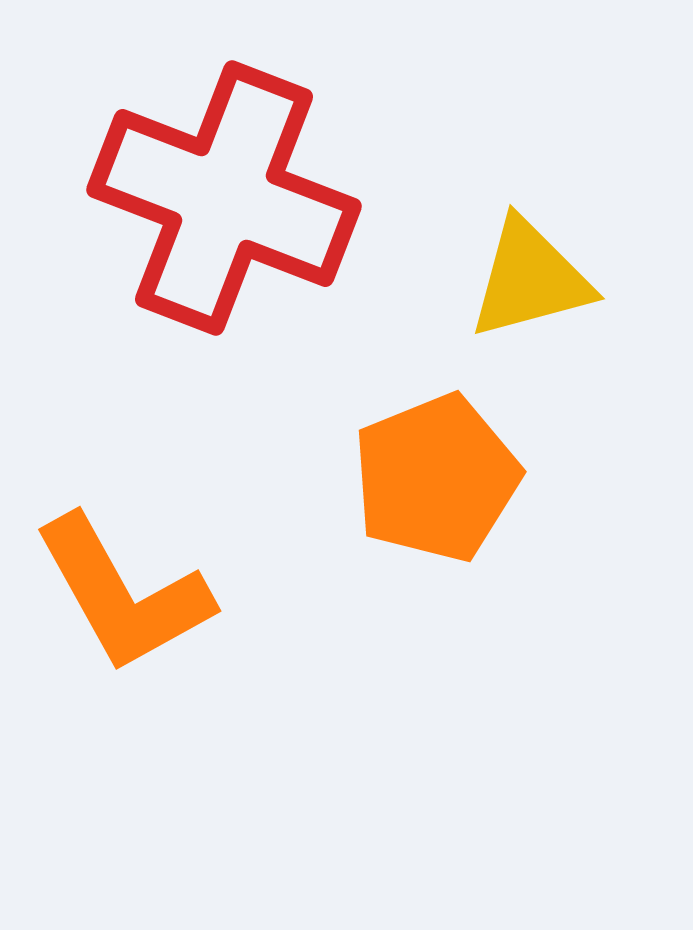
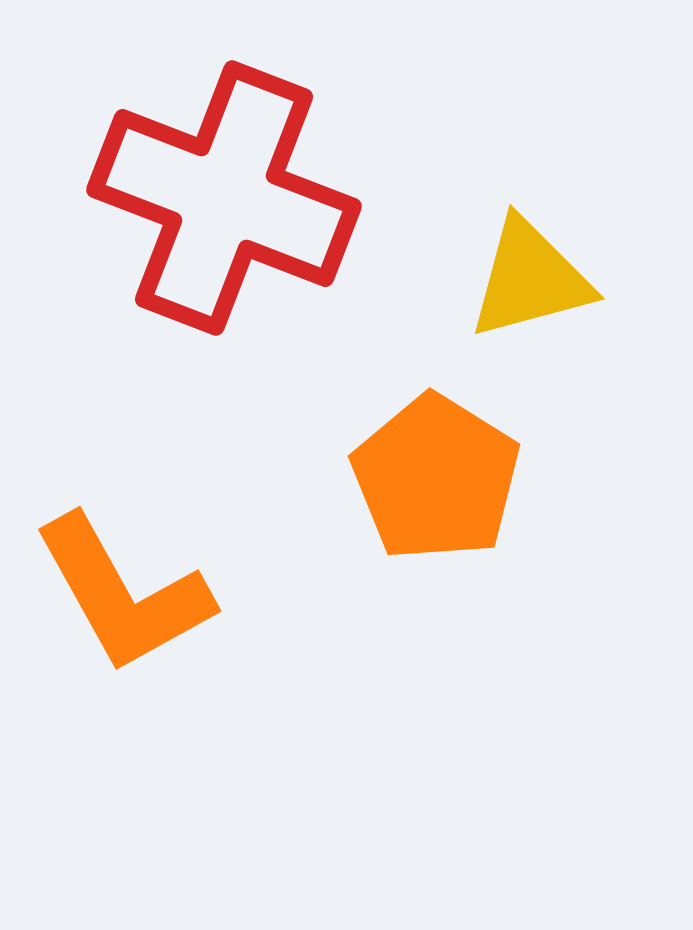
orange pentagon: rotated 18 degrees counterclockwise
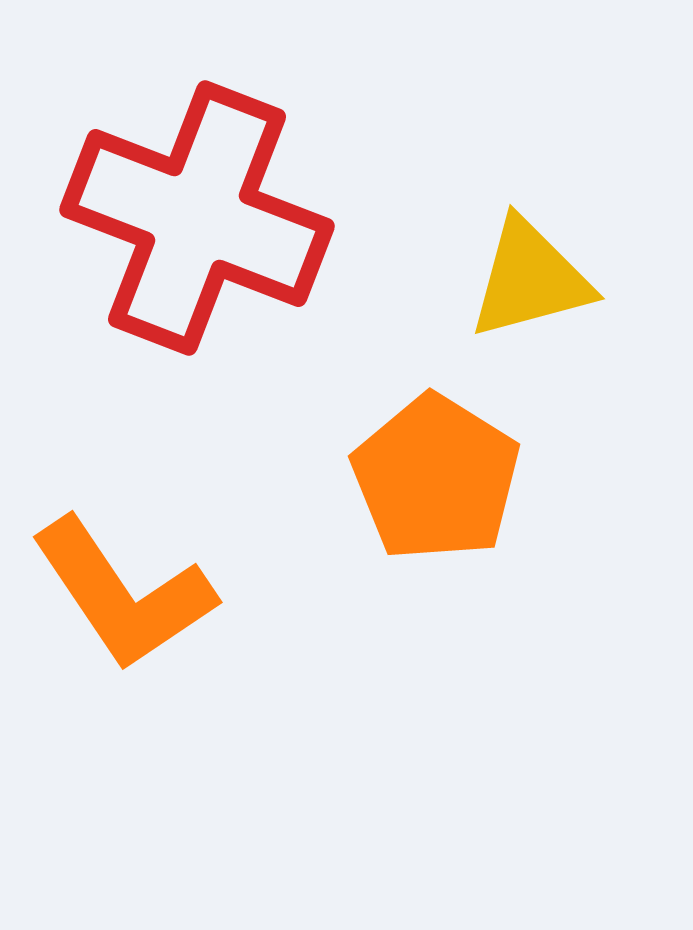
red cross: moved 27 px left, 20 px down
orange L-shape: rotated 5 degrees counterclockwise
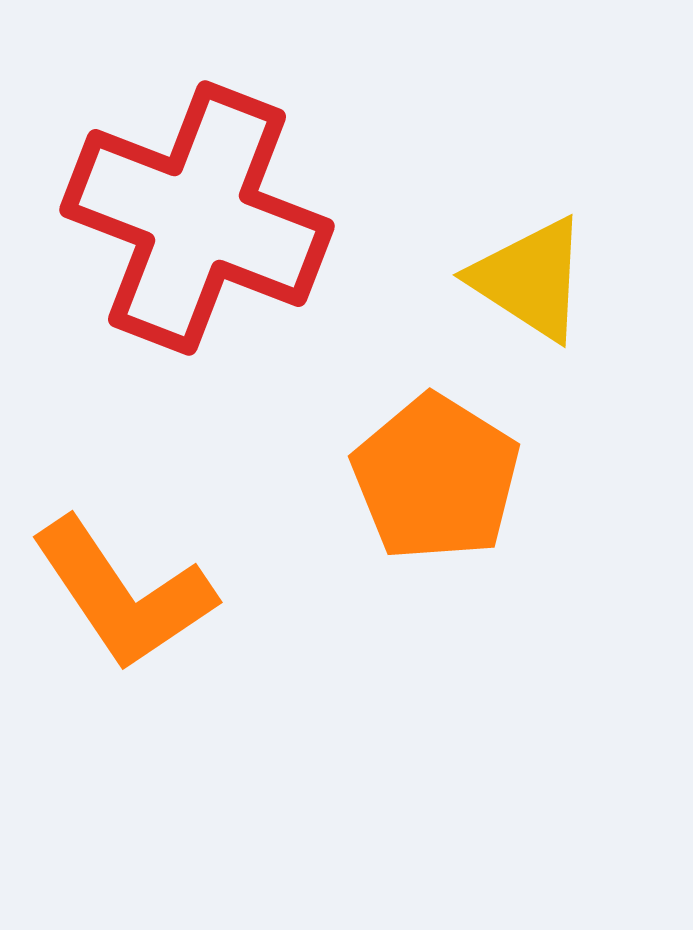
yellow triangle: rotated 48 degrees clockwise
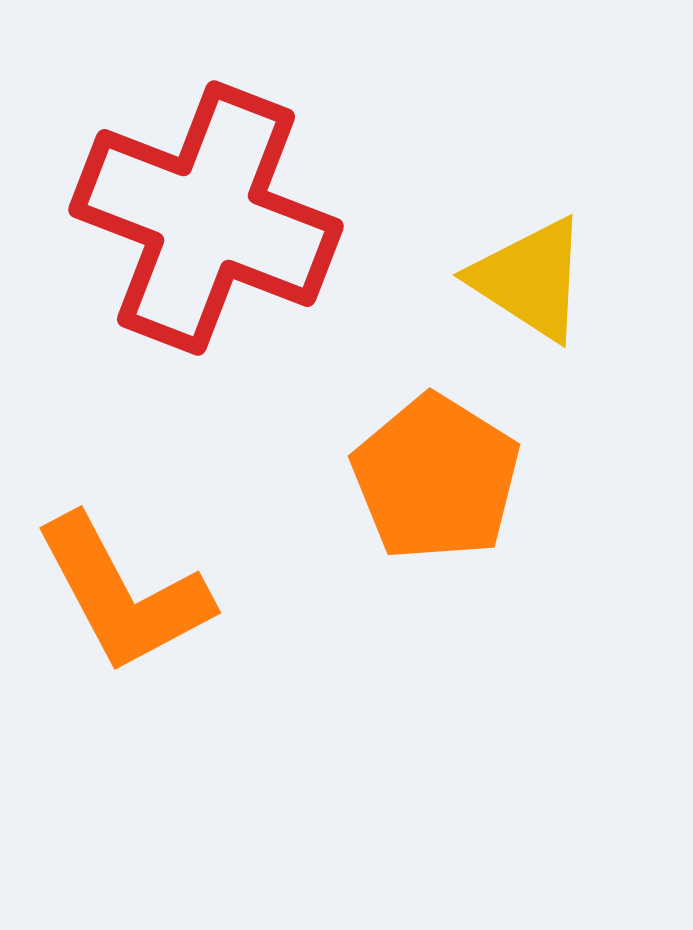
red cross: moved 9 px right
orange L-shape: rotated 6 degrees clockwise
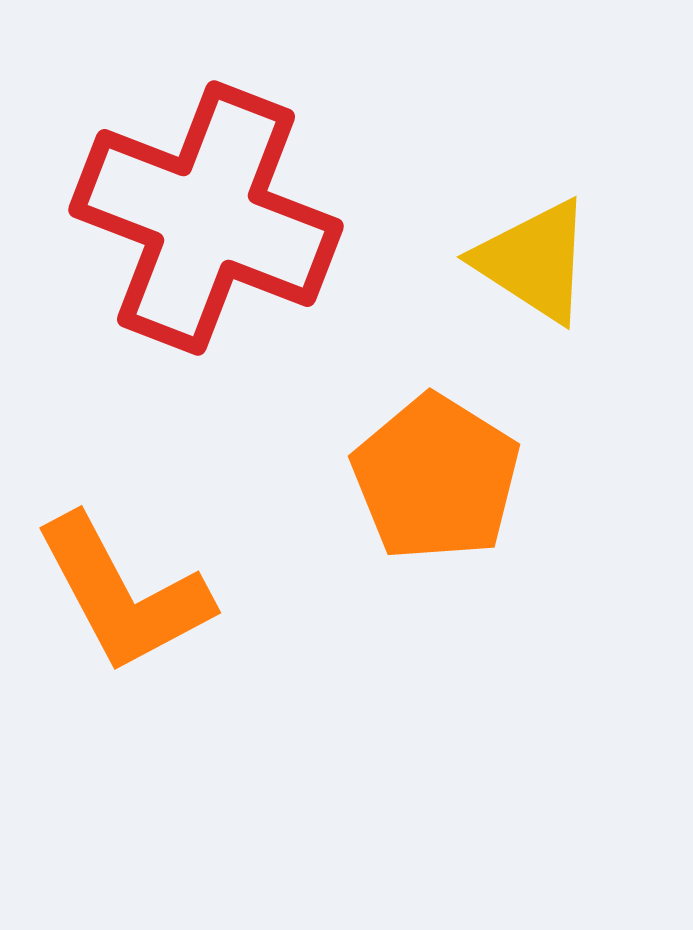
yellow triangle: moved 4 px right, 18 px up
